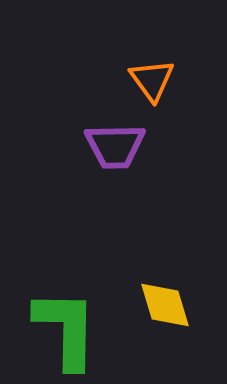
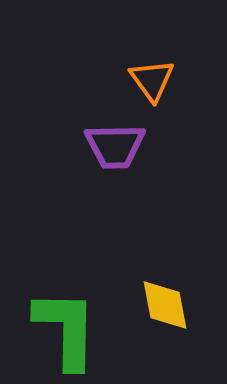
yellow diamond: rotated 6 degrees clockwise
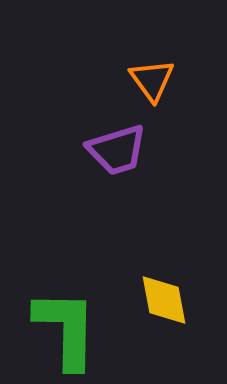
purple trapezoid: moved 2 px right, 4 px down; rotated 16 degrees counterclockwise
yellow diamond: moved 1 px left, 5 px up
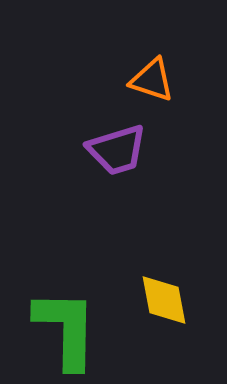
orange triangle: rotated 36 degrees counterclockwise
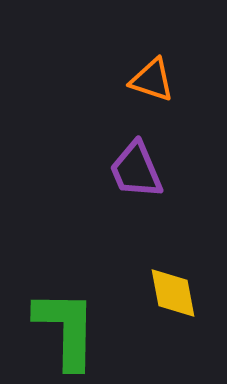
purple trapezoid: moved 19 px right, 20 px down; rotated 84 degrees clockwise
yellow diamond: moved 9 px right, 7 px up
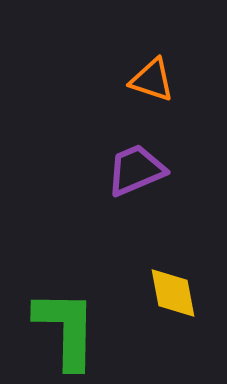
purple trapezoid: rotated 90 degrees clockwise
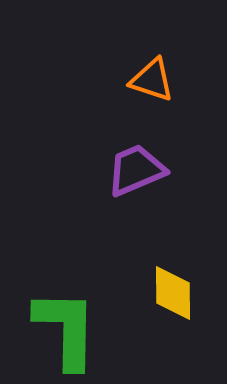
yellow diamond: rotated 10 degrees clockwise
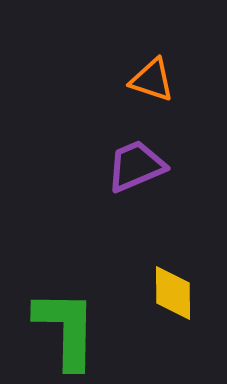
purple trapezoid: moved 4 px up
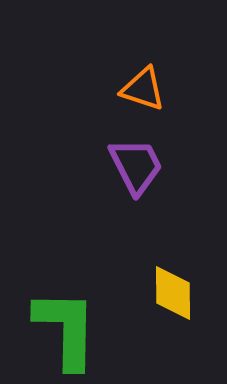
orange triangle: moved 9 px left, 9 px down
purple trapezoid: rotated 86 degrees clockwise
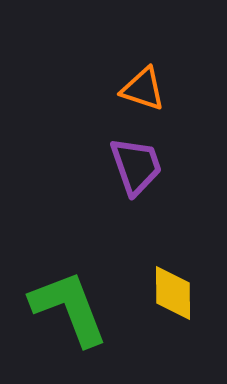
purple trapezoid: rotated 8 degrees clockwise
green L-shape: moved 3 px right, 21 px up; rotated 22 degrees counterclockwise
